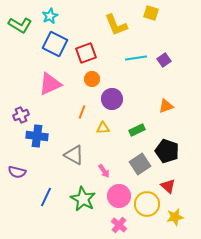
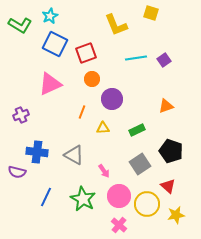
blue cross: moved 16 px down
black pentagon: moved 4 px right
yellow star: moved 1 px right, 2 px up
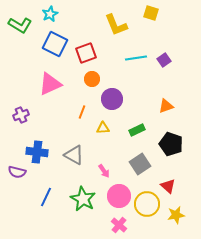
cyan star: moved 2 px up
black pentagon: moved 7 px up
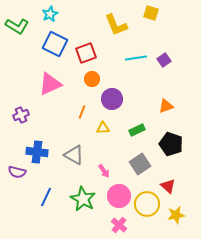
green L-shape: moved 3 px left, 1 px down
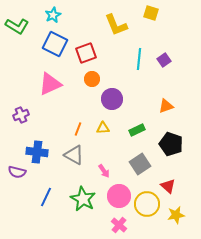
cyan star: moved 3 px right, 1 px down
cyan line: moved 3 px right, 1 px down; rotated 75 degrees counterclockwise
orange line: moved 4 px left, 17 px down
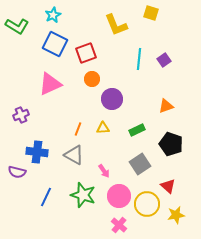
green star: moved 4 px up; rotated 10 degrees counterclockwise
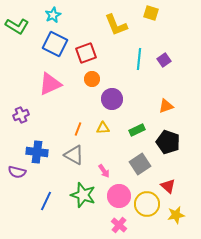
black pentagon: moved 3 px left, 2 px up
blue line: moved 4 px down
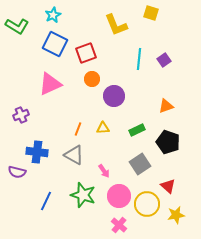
purple circle: moved 2 px right, 3 px up
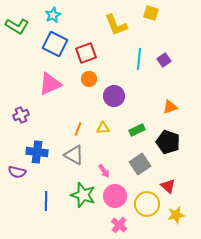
orange circle: moved 3 px left
orange triangle: moved 4 px right, 1 px down
pink circle: moved 4 px left
blue line: rotated 24 degrees counterclockwise
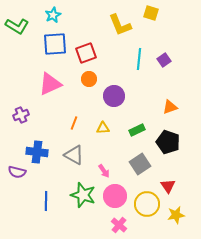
yellow L-shape: moved 4 px right
blue square: rotated 30 degrees counterclockwise
orange line: moved 4 px left, 6 px up
red triangle: rotated 14 degrees clockwise
